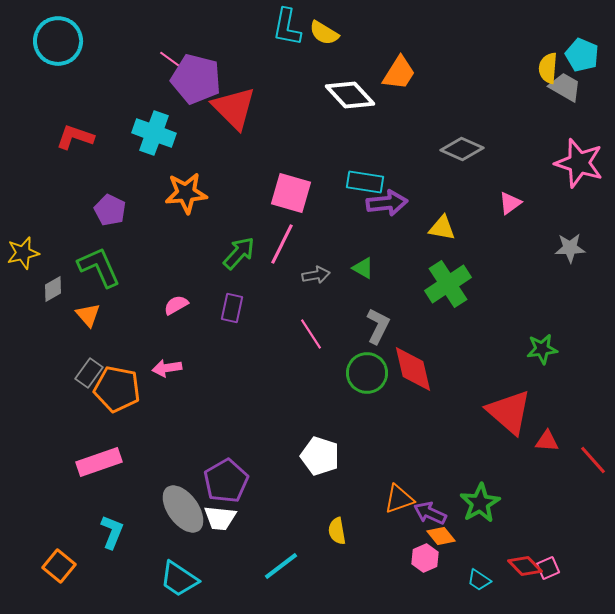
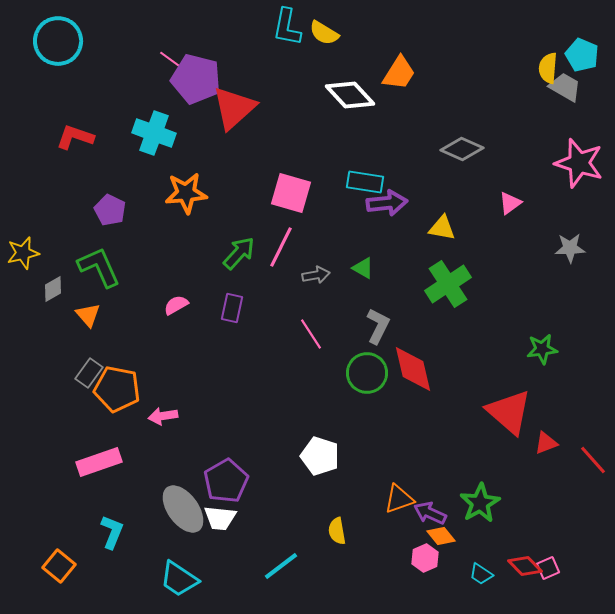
red triangle at (234, 108): rotated 33 degrees clockwise
pink line at (282, 244): moved 1 px left, 3 px down
pink arrow at (167, 368): moved 4 px left, 48 px down
red triangle at (547, 441): moved 1 px left, 2 px down; rotated 25 degrees counterclockwise
cyan trapezoid at (479, 580): moved 2 px right, 6 px up
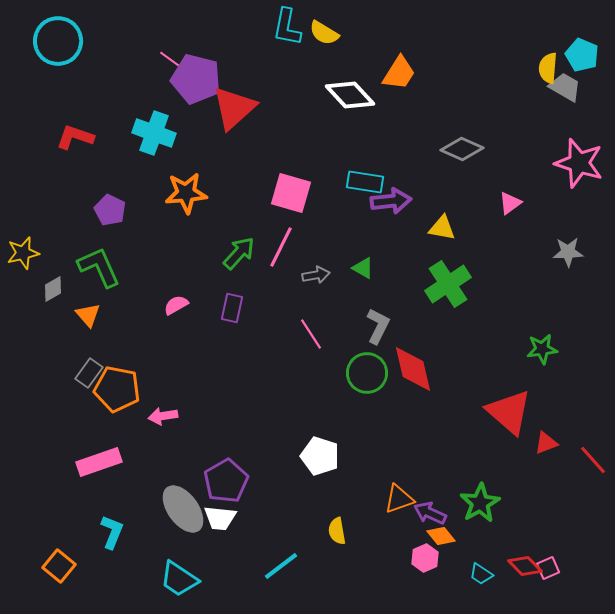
purple arrow at (387, 203): moved 4 px right, 2 px up
gray star at (570, 248): moved 2 px left, 4 px down
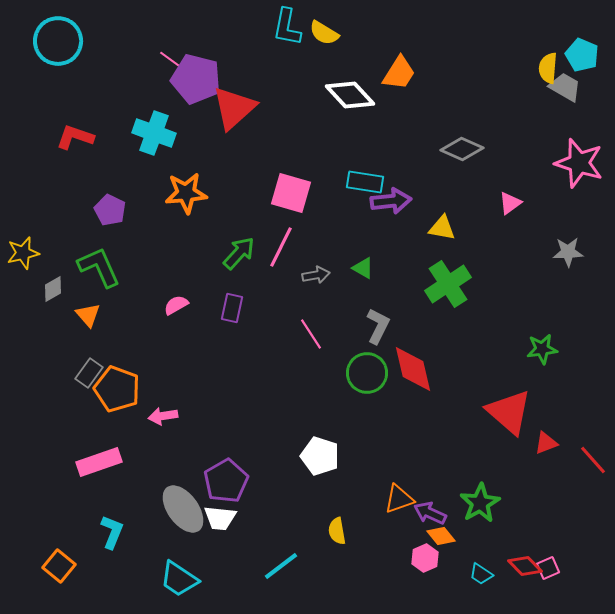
orange pentagon at (117, 389): rotated 9 degrees clockwise
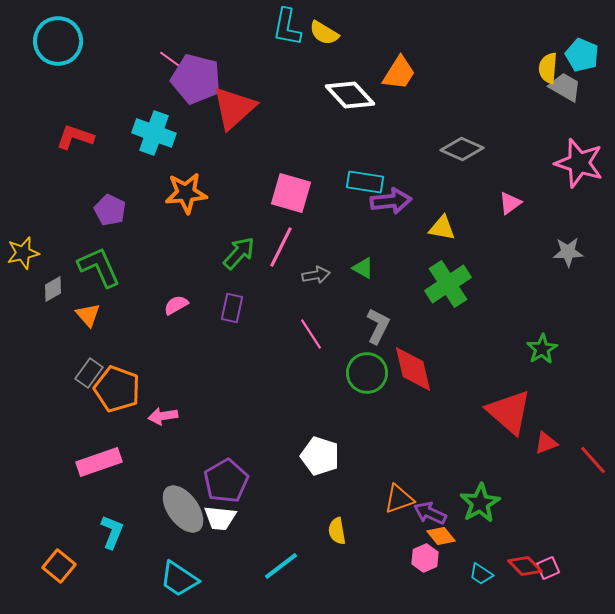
green star at (542, 349): rotated 24 degrees counterclockwise
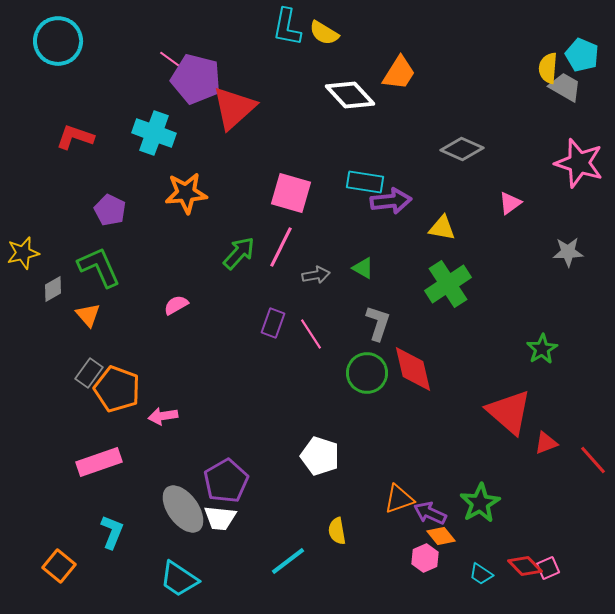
purple rectangle at (232, 308): moved 41 px right, 15 px down; rotated 8 degrees clockwise
gray L-shape at (378, 326): moved 3 px up; rotated 9 degrees counterclockwise
cyan line at (281, 566): moved 7 px right, 5 px up
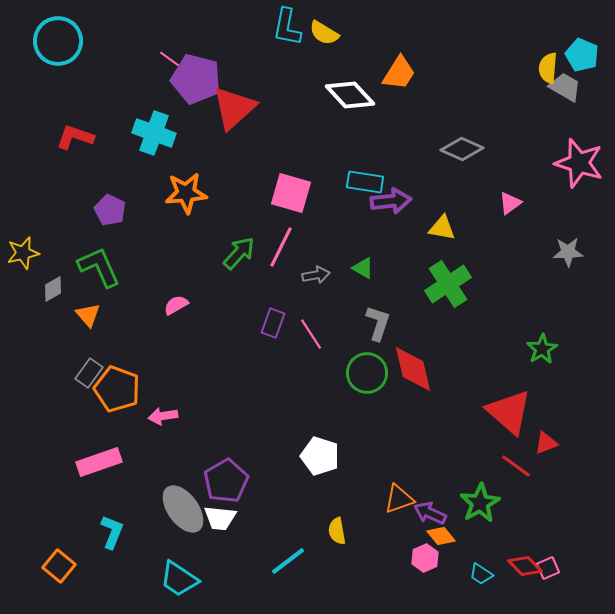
red line at (593, 460): moved 77 px left, 6 px down; rotated 12 degrees counterclockwise
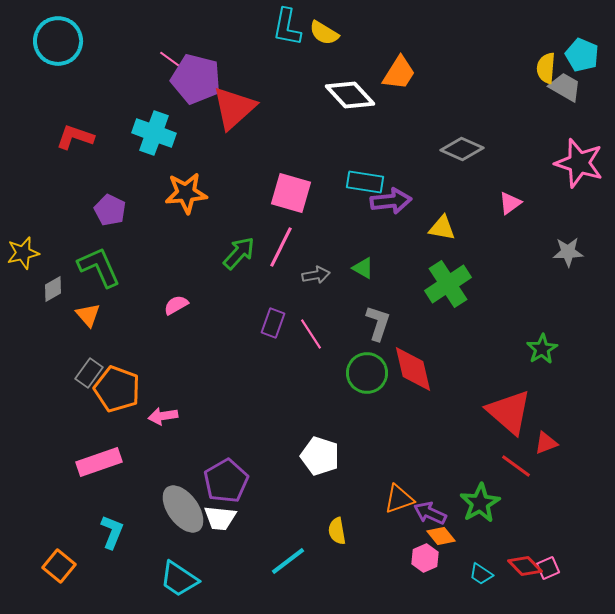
yellow semicircle at (548, 68): moved 2 px left
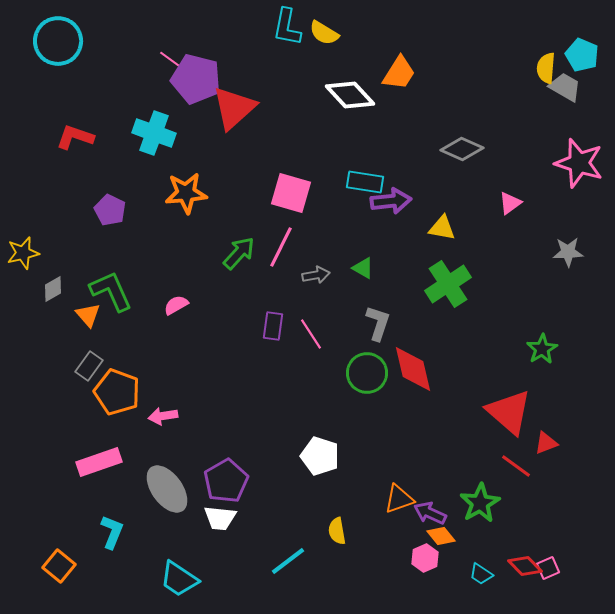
green L-shape at (99, 267): moved 12 px right, 24 px down
purple rectangle at (273, 323): moved 3 px down; rotated 12 degrees counterclockwise
gray rectangle at (89, 373): moved 7 px up
orange pentagon at (117, 389): moved 3 px down
gray ellipse at (183, 509): moved 16 px left, 20 px up
